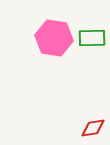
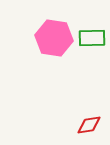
red diamond: moved 4 px left, 3 px up
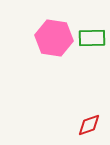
red diamond: rotated 10 degrees counterclockwise
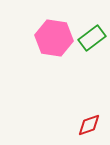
green rectangle: rotated 36 degrees counterclockwise
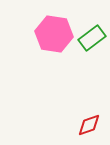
pink hexagon: moved 4 px up
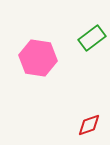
pink hexagon: moved 16 px left, 24 px down
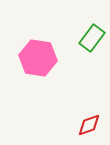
green rectangle: rotated 16 degrees counterclockwise
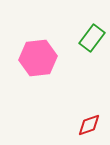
pink hexagon: rotated 15 degrees counterclockwise
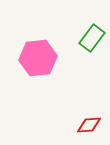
red diamond: rotated 15 degrees clockwise
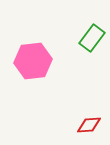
pink hexagon: moved 5 px left, 3 px down
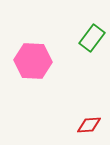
pink hexagon: rotated 9 degrees clockwise
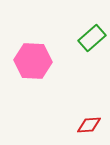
green rectangle: rotated 12 degrees clockwise
